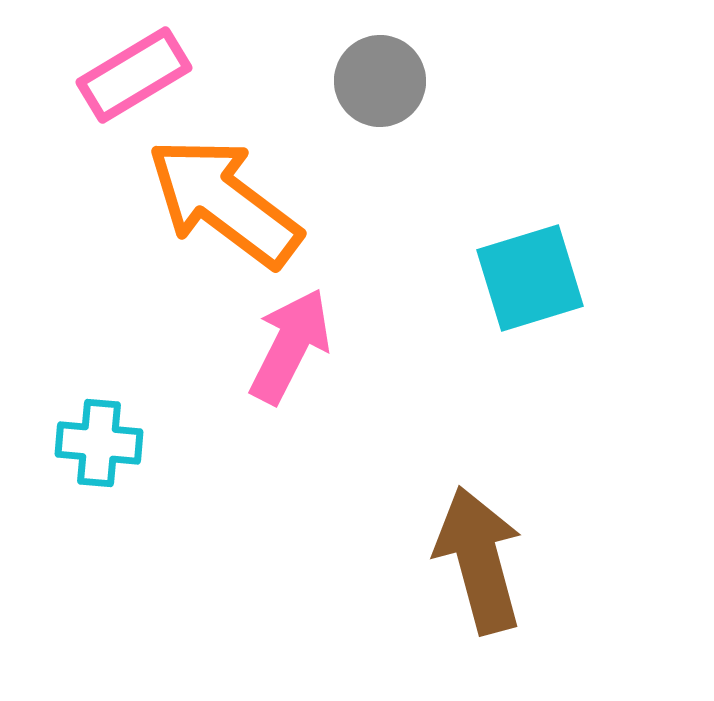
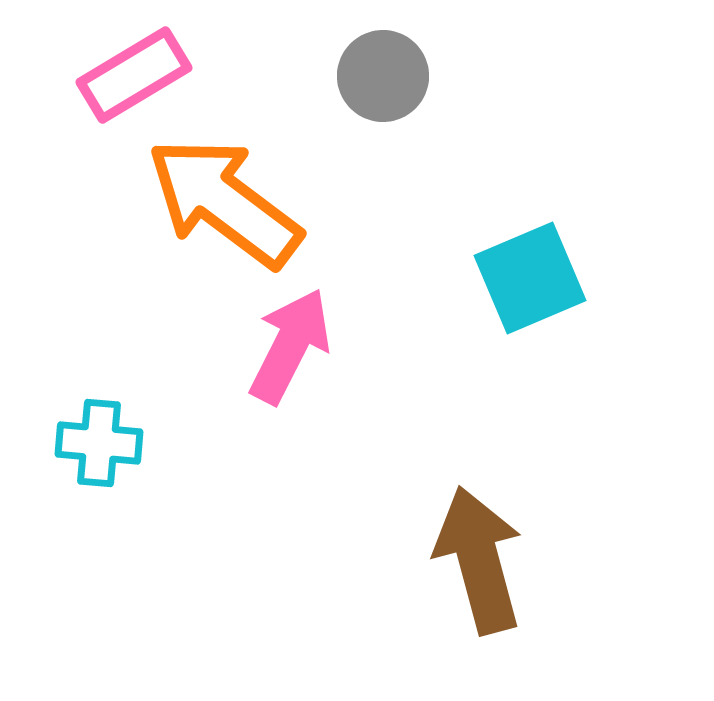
gray circle: moved 3 px right, 5 px up
cyan square: rotated 6 degrees counterclockwise
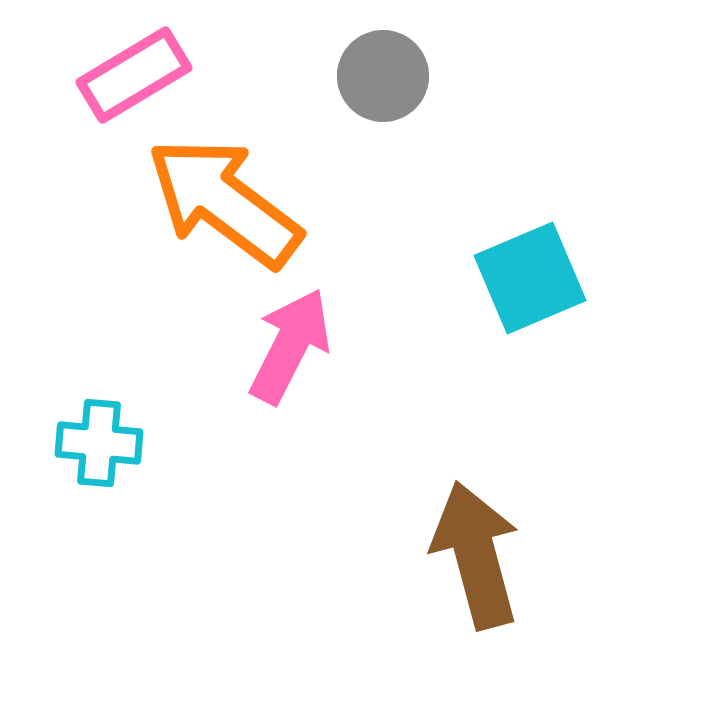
brown arrow: moved 3 px left, 5 px up
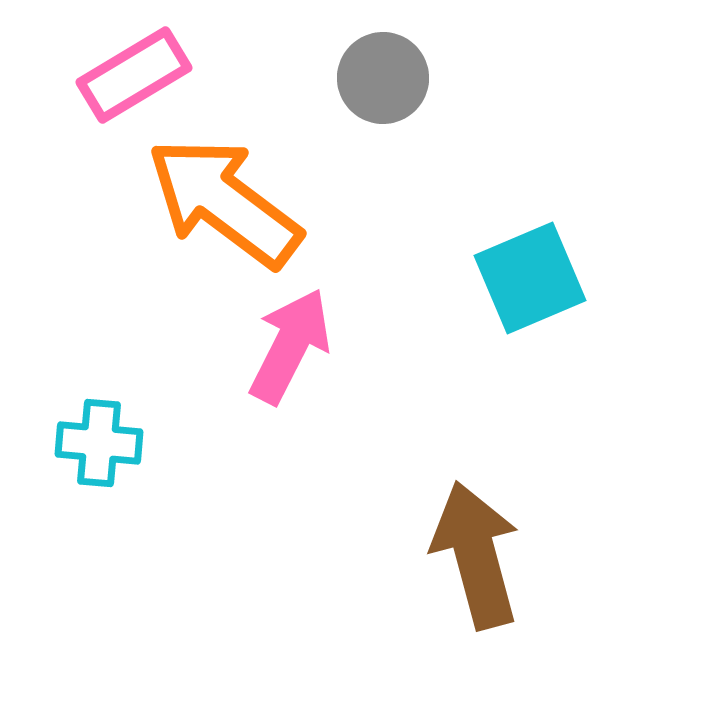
gray circle: moved 2 px down
